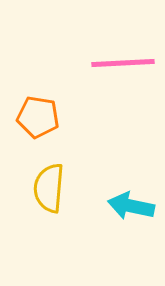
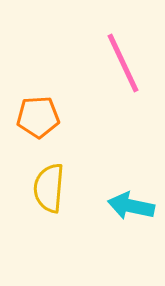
pink line: rotated 68 degrees clockwise
orange pentagon: rotated 12 degrees counterclockwise
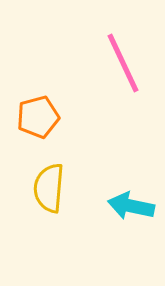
orange pentagon: rotated 12 degrees counterclockwise
